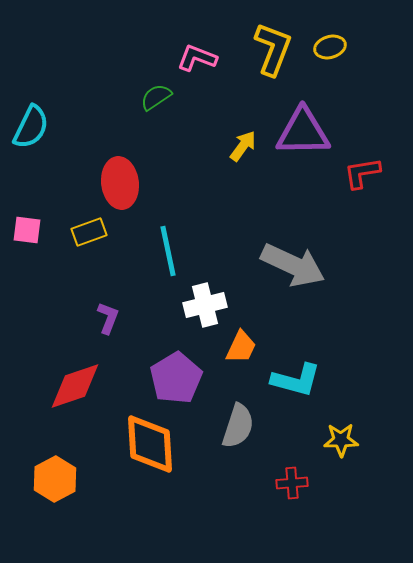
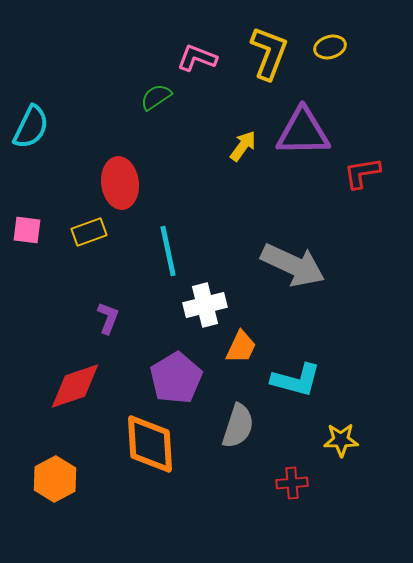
yellow L-shape: moved 4 px left, 4 px down
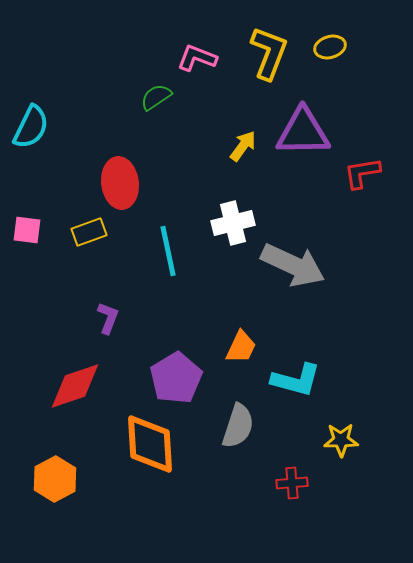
white cross: moved 28 px right, 82 px up
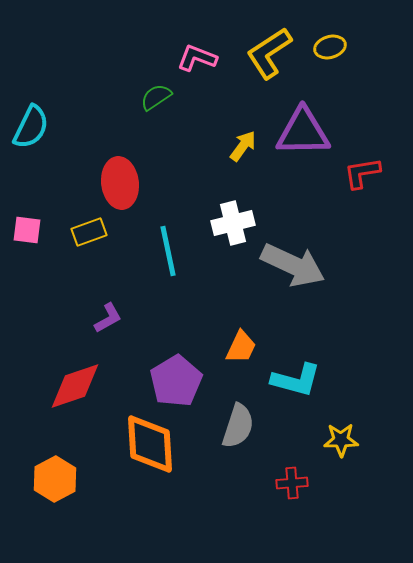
yellow L-shape: rotated 144 degrees counterclockwise
purple L-shape: rotated 40 degrees clockwise
purple pentagon: moved 3 px down
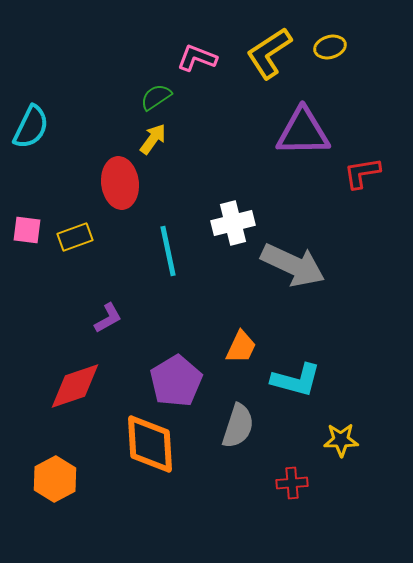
yellow arrow: moved 90 px left, 7 px up
yellow rectangle: moved 14 px left, 5 px down
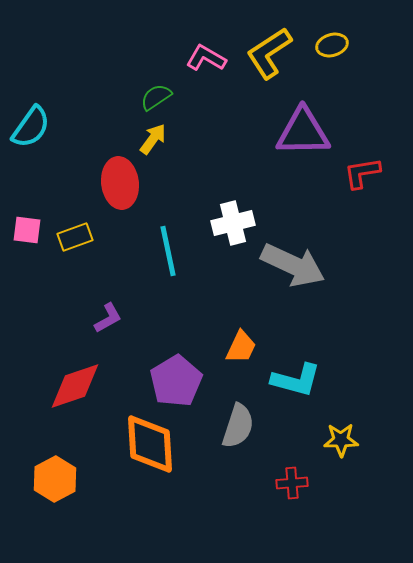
yellow ellipse: moved 2 px right, 2 px up
pink L-shape: moved 9 px right; rotated 9 degrees clockwise
cyan semicircle: rotated 9 degrees clockwise
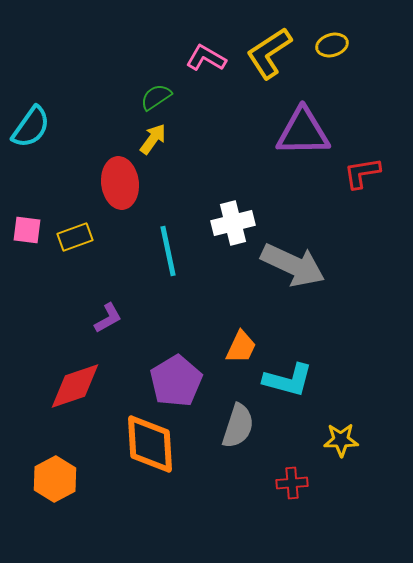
cyan L-shape: moved 8 px left
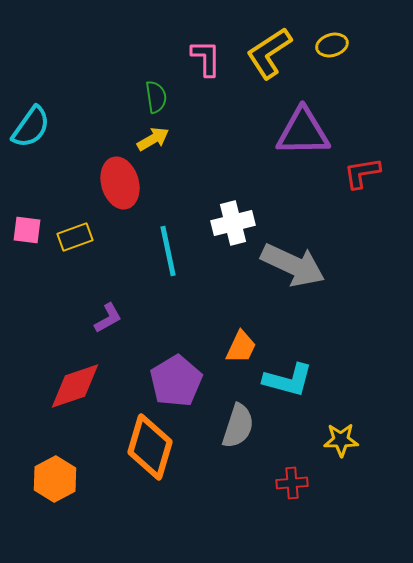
pink L-shape: rotated 60 degrees clockwise
green semicircle: rotated 116 degrees clockwise
yellow arrow: rotated 24 degrees clockwise
red ellipse: rotated 9 degrees counterclockwise
orange diamond: moved 3 px down; rotated 20 degrees clockwise
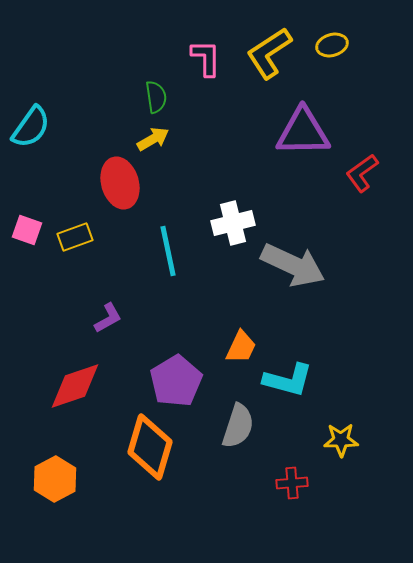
red L-shape: rotated 27 degrees counterclockwise
pink square: rotated 12 degrees clockwise
